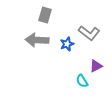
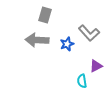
gray L-shape: rotated 10 degrees clockwise
cyan semicircle: rotated 24 degrees clockwise
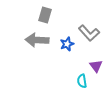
purple triangle: rotated 40 degrees counterclockwise
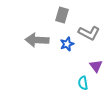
gray rectangle: moved 17 px right
gray L-shape: rotated 20 degrees counterclockwise
cyan semicircle: moved 1 px right, 2 px down
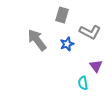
gray L-shape: moved 1 px right, 1 px up
gray arrow: rotated 50 degrees clockwise
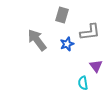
gray L-shape: rotated 35 degrees counterclockwise
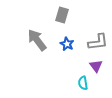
gray L-shape: moved 8 px right, 10 px down
blue star: rotated 24 degrees counterclockwise
